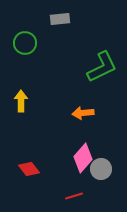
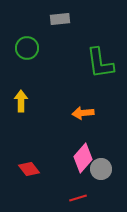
green circle: moved 2 px right, 5 px down
green L-shape: moved 2 px left, 4 px up; rotated 108 degrees clockwise
red line: moved 4 px right, 2 px down
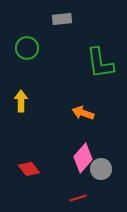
gray rectangle: moved 2 px right
orange arrow: rotated 25 degrees clockwise
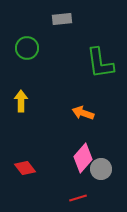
red diamond: moved 4 px left, 1 px up
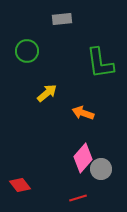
green circle: moved 3 px down
yellow arrow: moved 26 px right, 8 px up; rotated 50 degrees clockwise
red diamond: moved 5 px left, 17 px down
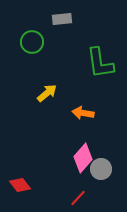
green circle: moved 5 px right, 9 px up
orange arrow: rotated 10 degrees counterclockwise
red line: rotated 30 degrees counterclockwise
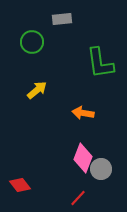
yellow arrow: moved 10 px left, 3 px up
pink diamond: rotated 20 degrees counterclockwise
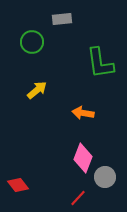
gray circle: moved 4 px right, 8 px down
red diamond: moved 2 px left
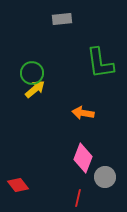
green circle: moved 31 px down
yellow arrow: moved 2 px left, 1 px up
red line: rotated 30 degrees counterclockwise
